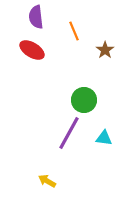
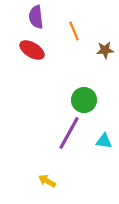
brown star: rotated 30 degrees clockwise
cyan triangle: moved 3 px down
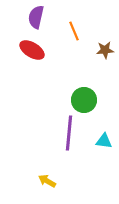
purple semicircle: rotated 20 degrees clockwise
purple line: rotated 24 degrees counterclockwise
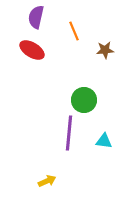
yellow arrow: rotated 126 degrees clockwise
